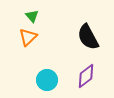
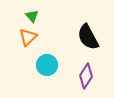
purple diamond: rotated 20 degrees counterclockwise
cyan circle: moved 15 px up
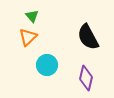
purple diamond: moved 2 px down; rotated 20 degrees counterclockwise
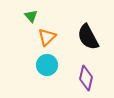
green triangle: moved 1 px left
orange triangle: moved 19 px right
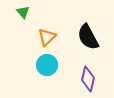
green triangle: moved 8 px left, 4 px up
purple diamond: moved 2 px right, 1 px down
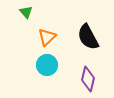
green triangle: moved 3 px right
